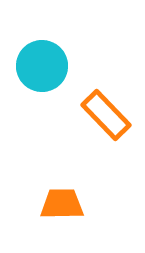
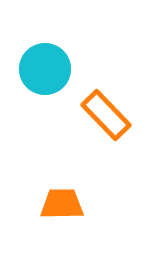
cyan circle: moved 3 px right, 3 px down
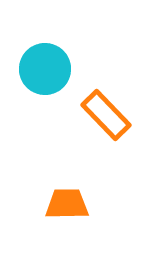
orange trapezoid: moved 5 px right
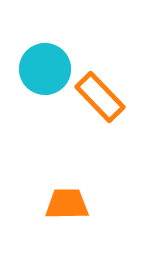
orange rectangle: moved 6 px left, 18 px up
